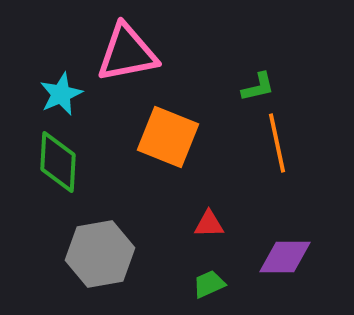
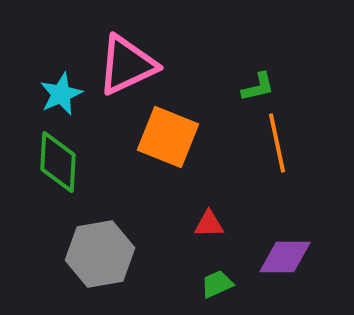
pink triangle: moved 12 px down; rotated 14 degrees counterclockwise
green trapezoid: moved 8 px right
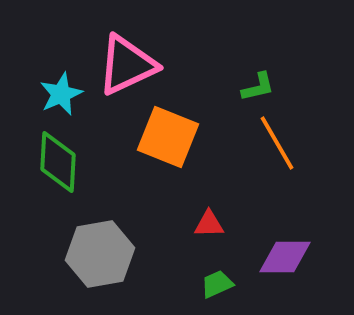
orange line: rotated 18 degrees counterclockwise
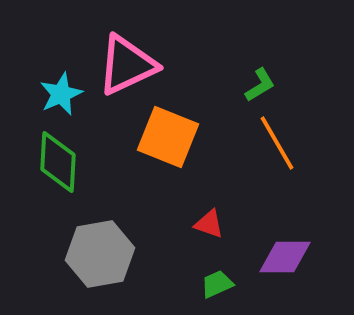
green L-shape: moved 2 px right, 2 px up; rotated 18 degrees counterclockwise
red triangle: rotated 20 degrees clockwise
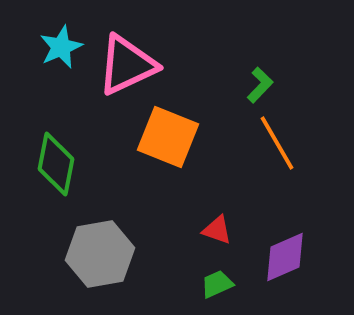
green L-shape: rotated 15 degrees counterclockwise
cyan star: moved 47 px up
green diamond: moved 2 px left, 2 px down; rotated 8 degrees clockwise
red triangle: moved 8 px right, 6 px down
purple diamond: rotated 24 degrees counterclockwise
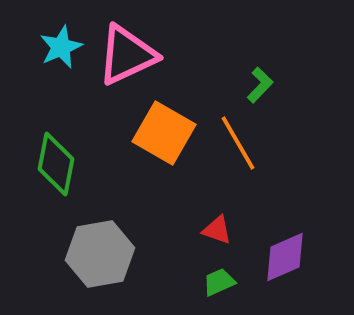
pink triangle: moved 10 px up
orange square: moved 4 px left, 4 px up; rotated 8 degrees clockwise
orange line: moved 39 px left
green trapezoid: moved 2 px right, 2 px up
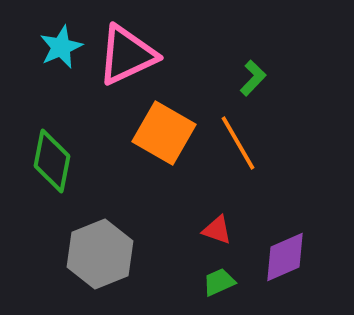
green L-shape: moved 7 px left, 7 px up
green diamond: moved 4 px left, 3 px up
gray hexagon: rotated 12 degrees counterclockwise
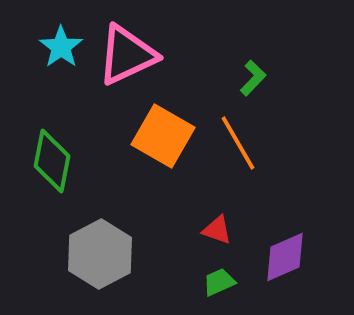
cyan star: rotated 12 degrees counterclockwise
orange square: moved 1 px left, 3 px down
gray hexagon: rotated 6 degrees counterclockwise
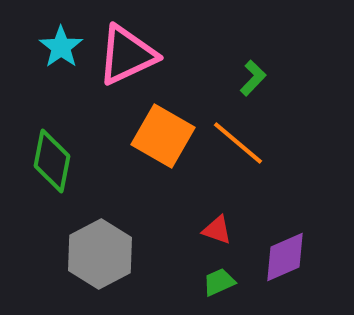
orange line: rotated 20 degrees counterclockwise
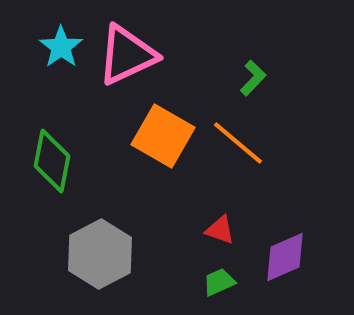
red triangle: moved 3 px right
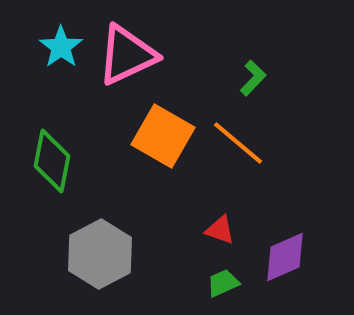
green trapezoid: moved 4 px right, 1 px down
